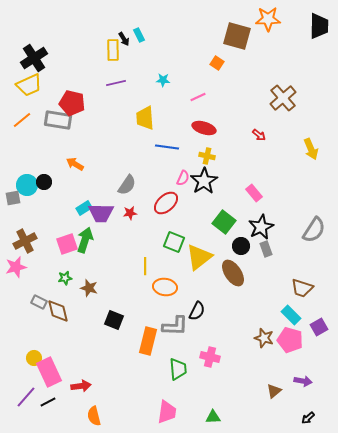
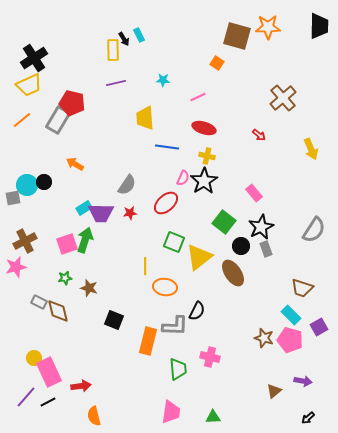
orange star at (268, 19): moved 8 px down
gray rectangle at (58, 120): rotated 68 degrees counterclockwise
pink trapezoid at (167, 412): moved 4 px right
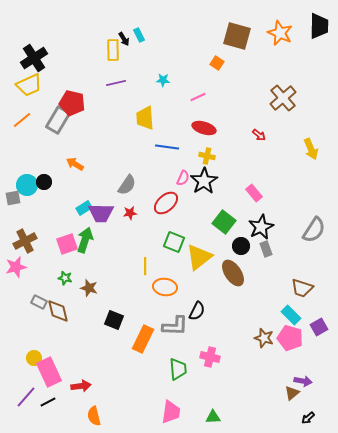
orange star at (268, 27): moved 12 px right, 6 px down; rotated 25 degrees clockwise
green star at (65, 278): rotated 24 degrees clockwise
pink pentagon at (290, 340): moved 2 px up
orange rectangle at (148, 341): moved 5 px left, 2 px up; rotated 12 degrees clockwise
brown triangle at (274, 391): moved 18 px right, 2 px down
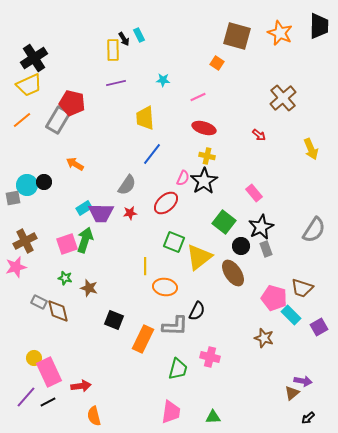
blue line at (167, 147): moved 15 px left, 7 px down; rotated 60 degrees counterclockwise
pink pentagon at (290, 338): moved 16 px left, 40 px up
green trapezoid at (178, 369): rotated 20 degrees clockwise
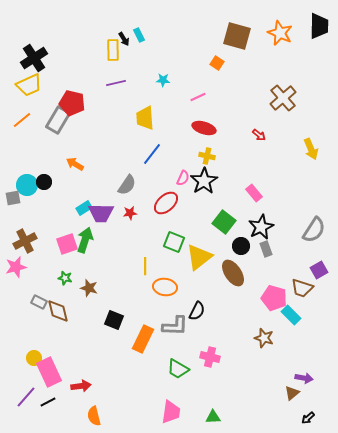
purple square at (319, 327): moved 57 px up
green trapezoid at (178, 369): rotated 105 degrees clockwise
purple arrow at (303, 381): moved 1 px right, 3 px up
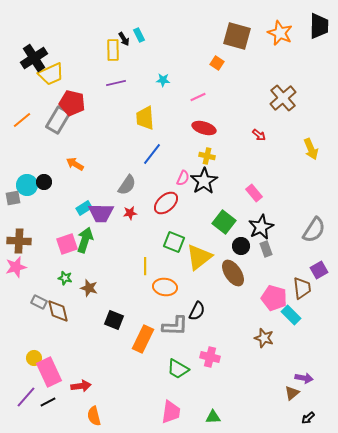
yellow trapezoid at (29, 85): moved 22 px right, 11 px up
brown cross at (25, 241): moved 6 px left; rotated 30 degrees clockwise
brown trapezoid at (302, 288): rotated 115 degrees counterclockwise
